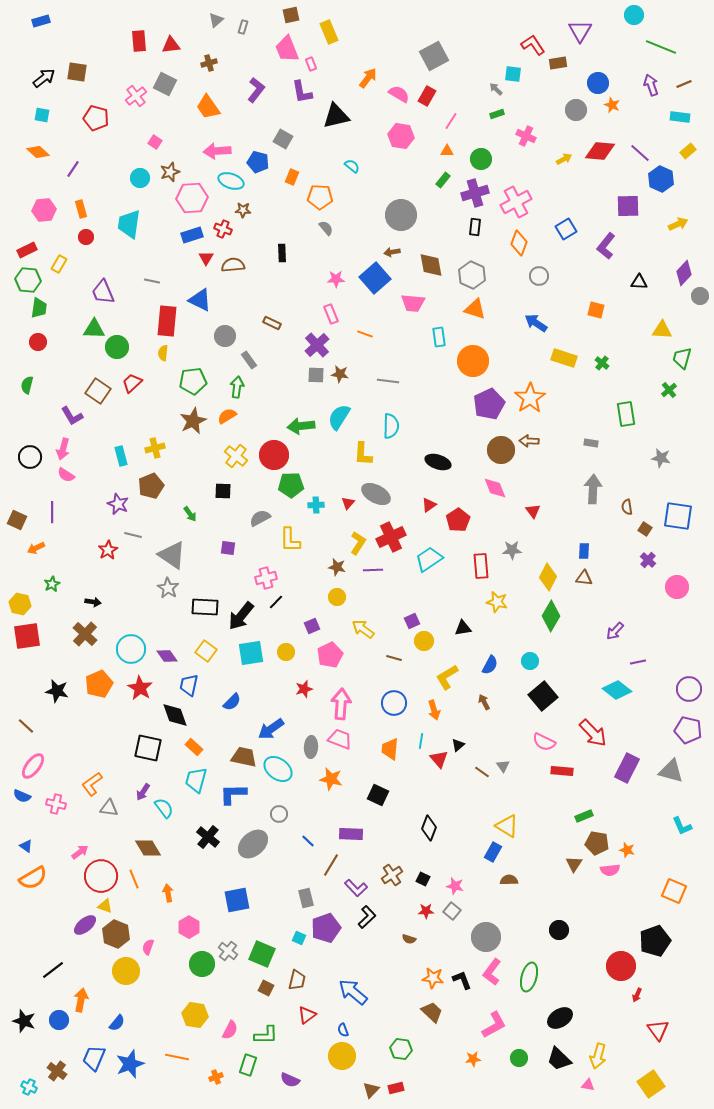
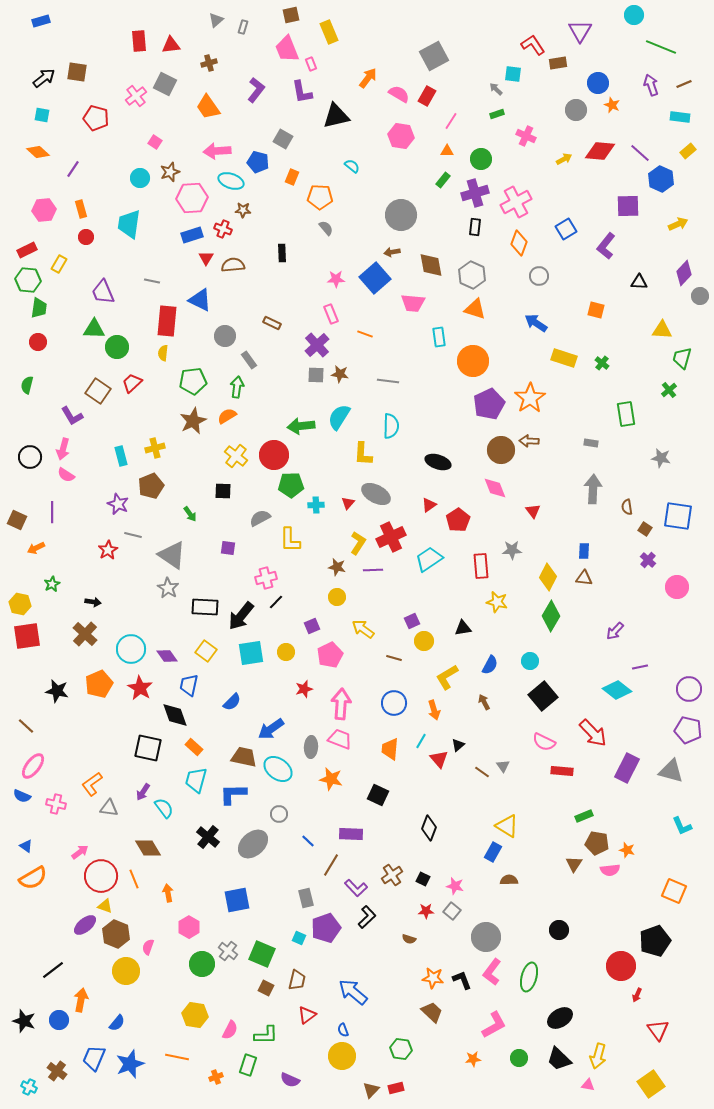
purple line at (638, 662): moved 2 px right, 5 px down
cyan line at (421, 741): rotated 21 degrees clockwise
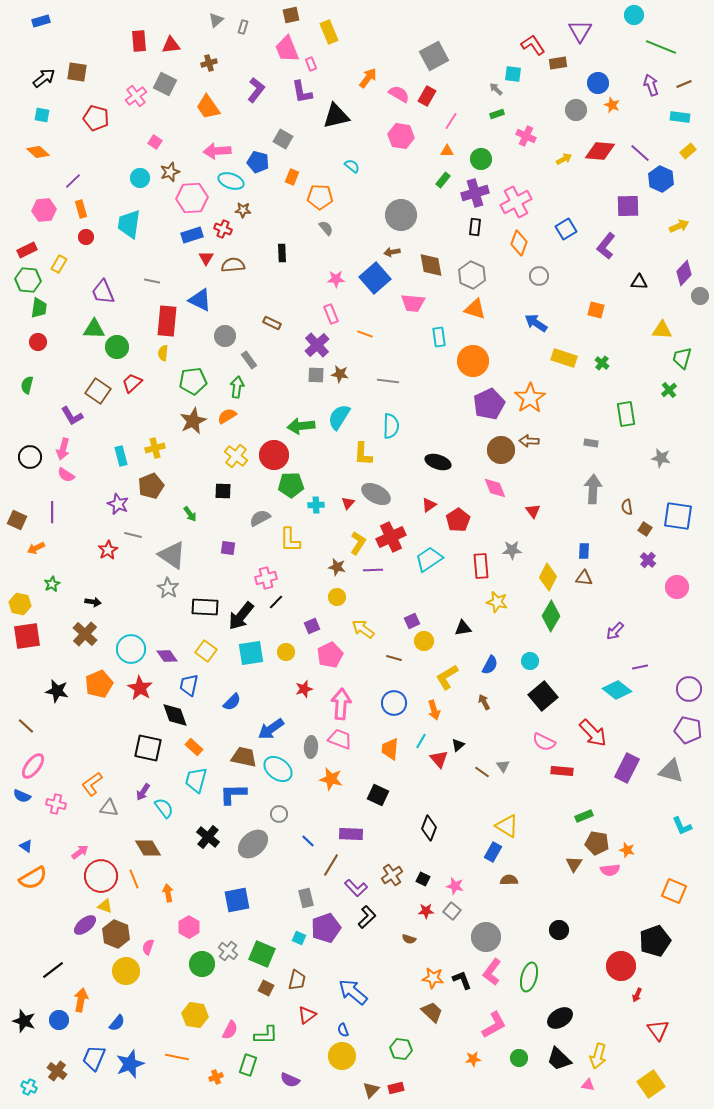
purple line at (73, 169): moved 12 px down; rotated 12 degrees clockwise
yellow arrow at (678, 224): moved 1 px right, 2 px down
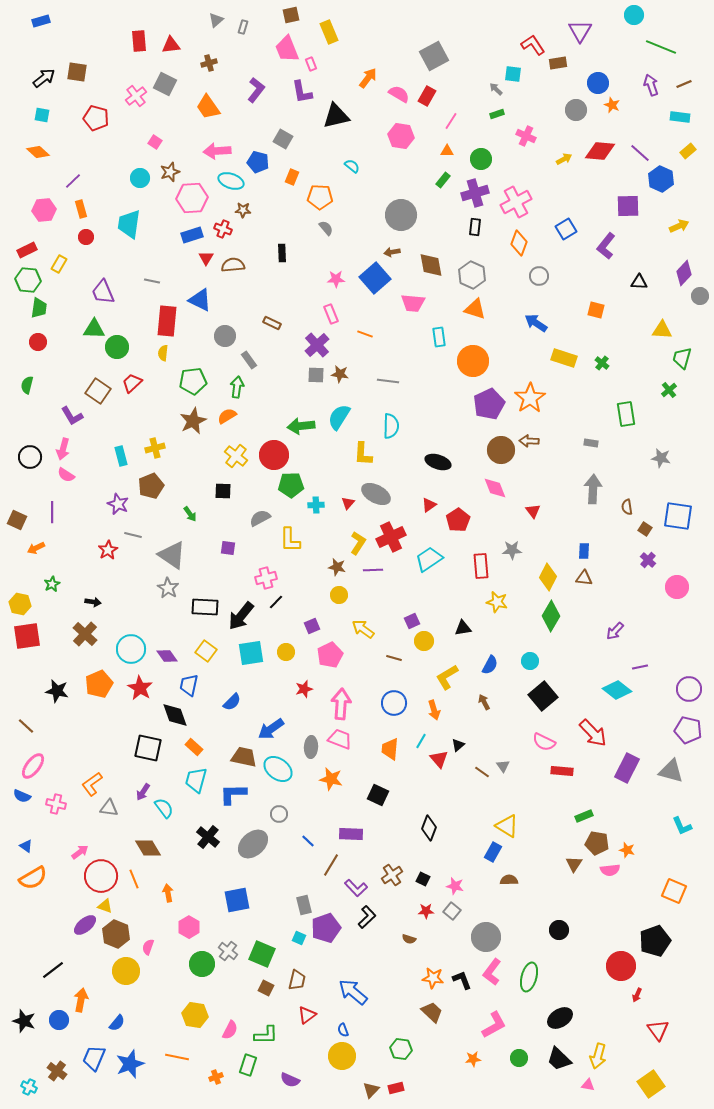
yellow circle at (337, 597): moved 2 px right, 2 px up
gray rectangle at (306, 898): moved 2 px left, 7 px down
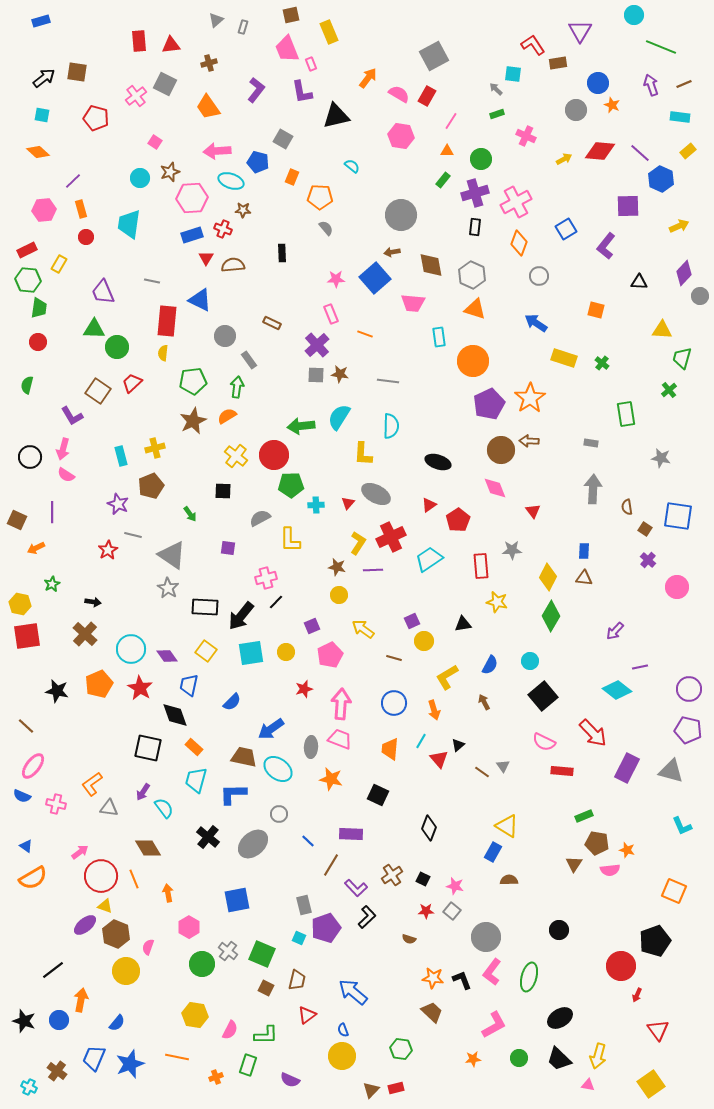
black triangle at (463, 628): moved 4 px up
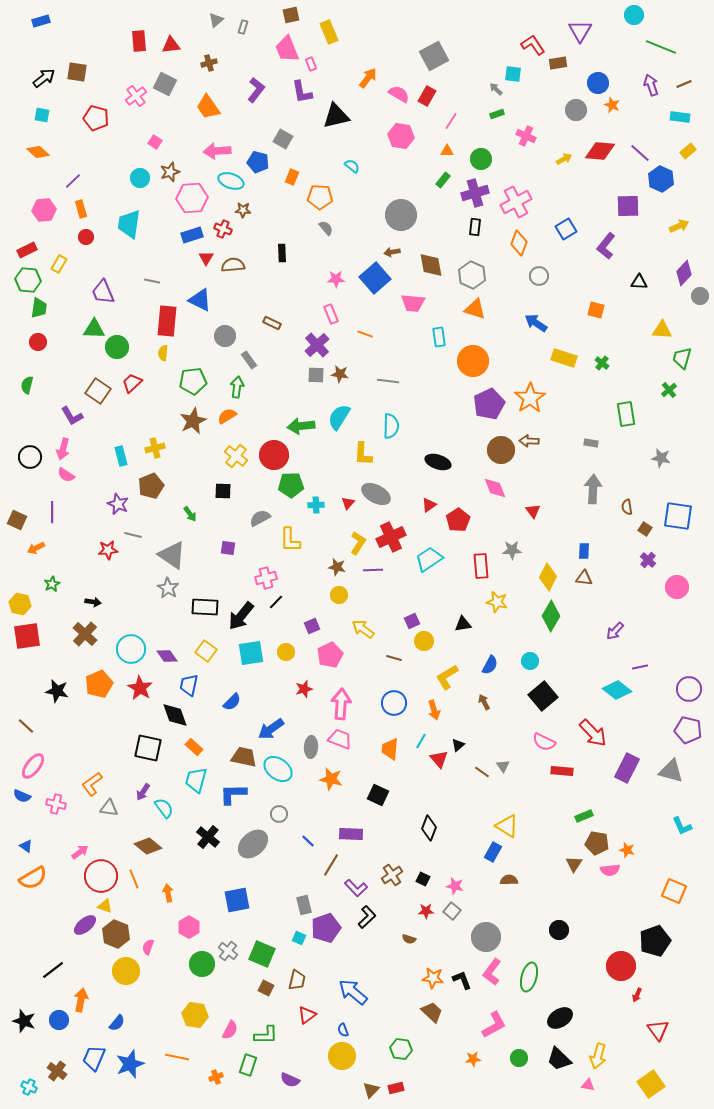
red star at (108, 550): rotated 24 degrees clockwise
brown diamond at (148, 848): moved 2 px up; rotated 20 degrees counterclockwise
